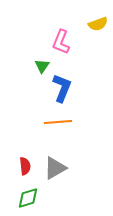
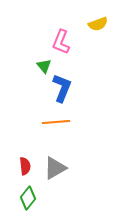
green triangle: moved 2 px right; rotated 14 degrees counterclockwise
orange line: moved 2 px left
green diamond: rotated 35 degrees counterclockwise
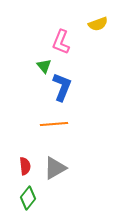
blue L-shape: moved 1 px up
orange line: moved 2 px left, 2 px down
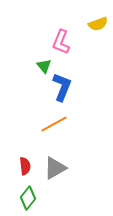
orange line: rotated 24 degrees counterclockwise
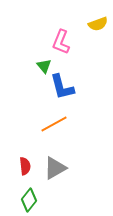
blue L-shape: rotated 144 degrees clockwise
green diamond: moved 1 px right, 2 px down
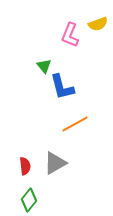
pink L-shape: moved 9 px right, 7 px up
orange line: moved 21 px right
gray triangle: moved 5 px up
